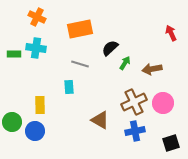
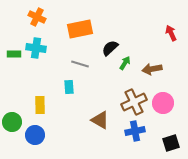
blue circle: moved 4 px down
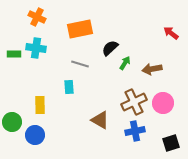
red arrow: rotated 28 degrees counterclockwise
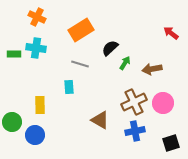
orange rectangle: moved 1 px right, 1 px down; rotated 20 degrees counterclockwise
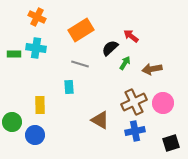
red arrow: moved 40 px left, 3 px down
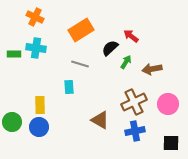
orange cross: moved 2 px left
green arrow: moved 1 px right, 1 px up
pink circle: moved 5 px right, 1 px down
blue circle: moved 4 px right, 8 px up
black square: rotated 18 degrees clockwise
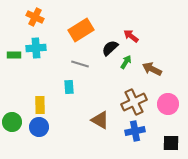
cyan cross: rotated 12 degrees counterclockwise
green rectangle: moved 1 px down
brown arrow: rotated 36 degrees clockwise
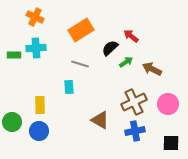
green arrow: rotated 24 degrees clockwise
blue circle: moved 4 px down
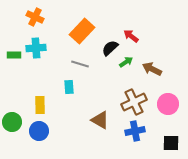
orange rectangle: moved 1 px right, 1 px down; rotated 15 degrees counterclockwise
